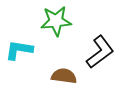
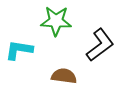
green star: rotated 8 degrees clockwise
black L-shape: moved 7 px up
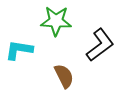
brown semicircle: rotated 55 degrees clockwise
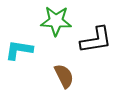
black L-shape: moved 4 px left, 5 px up; rotated 28 degrees clockwise
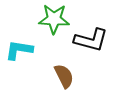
green star: moved 2 px left, 2 px up
black L-shape: moved 5 px left; rotated 24 degrees clockwise
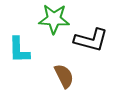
cyan L-shape: rotated 100 degrees counterclockwise
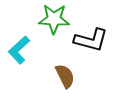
cyan L-shape: rotated 48 degrees clockwise
brown semicircle: moved 1 px right
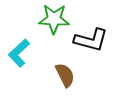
cyan L-shape: moved 3 px down
brown semicircle: moved 1 px up
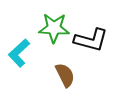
green star: moved 9 px down
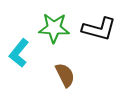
black L-shape: moved 8 px right, 11 px up
cyan L-shape: rotated 8 degrees counterclockwise
